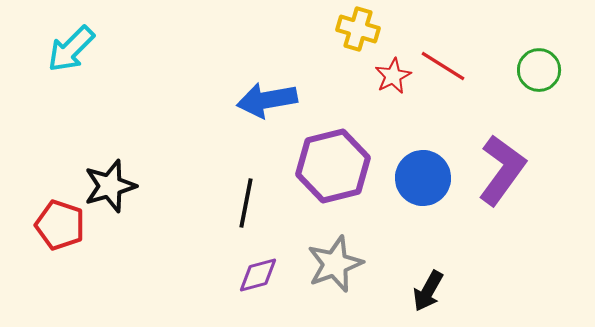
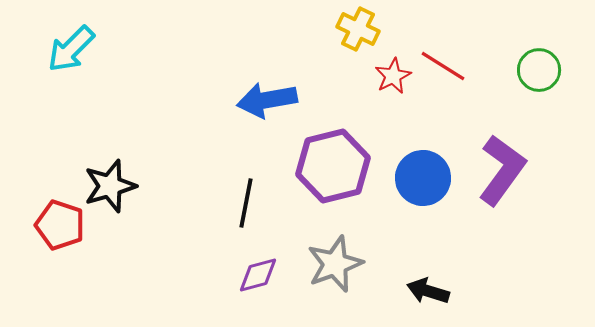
yellow cross: rotated 9 degrees clockwise
black arrow: rotated 78 degrees clockwise
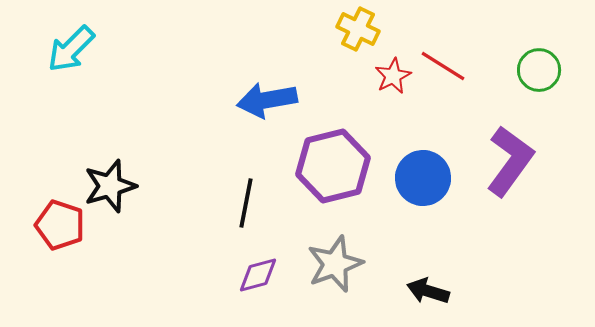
purple L-shape: moved 8 px right, 9 px up
